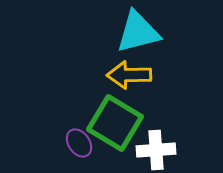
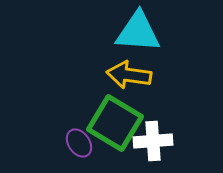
cyan triangle: rotated 18 degrees clockwise
yellow arrow: rotated 9 degrees clockwise
white cross: moved 3 px left, 9 px up
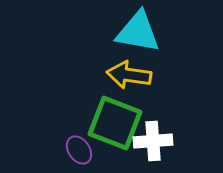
cyan triangle: rotated 6 degrees clockwise
green square: rotated 10 degrees counterclockwise
purple ellipse: moved 7 px down
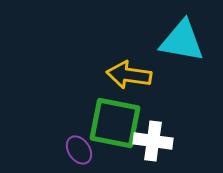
cyan triangle: moved 44 px right, 9 px down
green square: rotated 10 degrees counterclockwise
white cross: rotated 12 degrees clockwise
